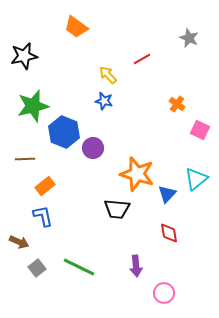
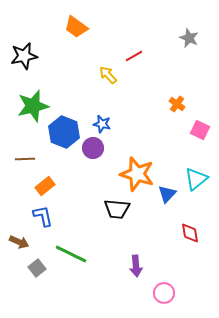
red line: moved 8 px left, 3 px up
blue star: moved 2 px left, 23 px down
red diamond: moved 21 px right
green line: moved 8 px left, 13 px up
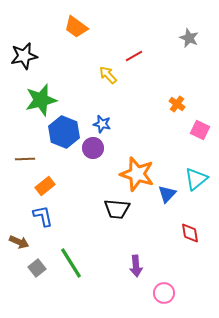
green star: moved 8 px right, 6 px up
green line: moved 9 px down; rotated 32 degrees clockwise
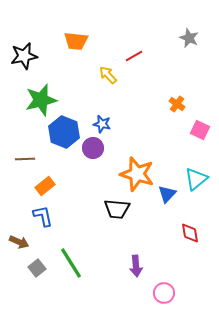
orange trapezoid: moved 14 px down; rotated 30 degrees counterclockwise
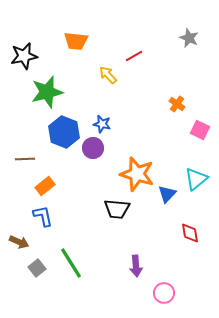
green star: moved 6 px right, 8 px up
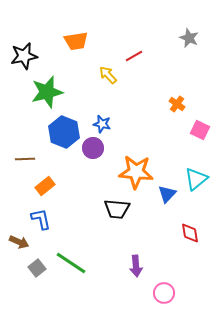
orange trapezoid: rotated 15 degrees counterclockwise
orange star: moved 1 px left, 2 px up; rotated 12 degrees counterclockwise
blue L-shape: moved 2 px left, 3 px down
green line: rotated 24 degrees counterclockwise
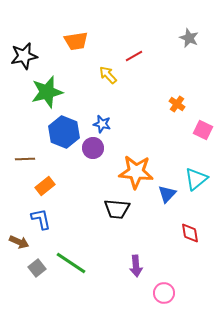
pink square: moved 3 px right
